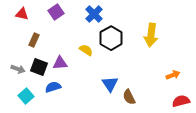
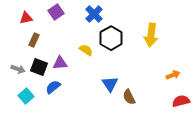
red triangle: moved 4 px right, 4 px down; rotated 24 degrees counterclockwise
blue semicircle: rotated 21 degrees counterclockwise
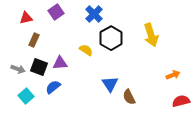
yellow arrow: rotated 25 degrees counterclockwise
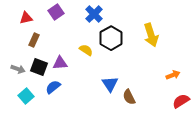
red semicircle: rotated 18 degrees counterclockwise
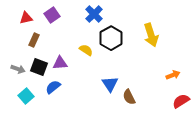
purple square: moved 4 px left, 3 px down
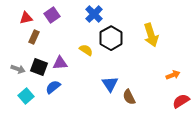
brown rectangle: moved 3 px up
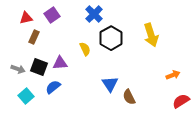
yellow semicircle: moved 1 px left, 1 px up; rotated 32 degrees clockwise
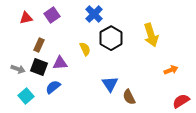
brown rectangle: moved 5 px right, 8 px down
orange arrow: moved 2 px left, 5 px up
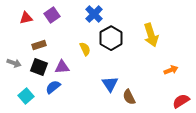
brown rectangle: rotated 48 degrees clockwise
purple triangle: moved 2 px right, 4 px down
gray arrow: moved 4 px left, 6 px up
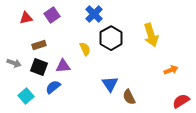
purple triangle: moved 1 px right, 1 px up
